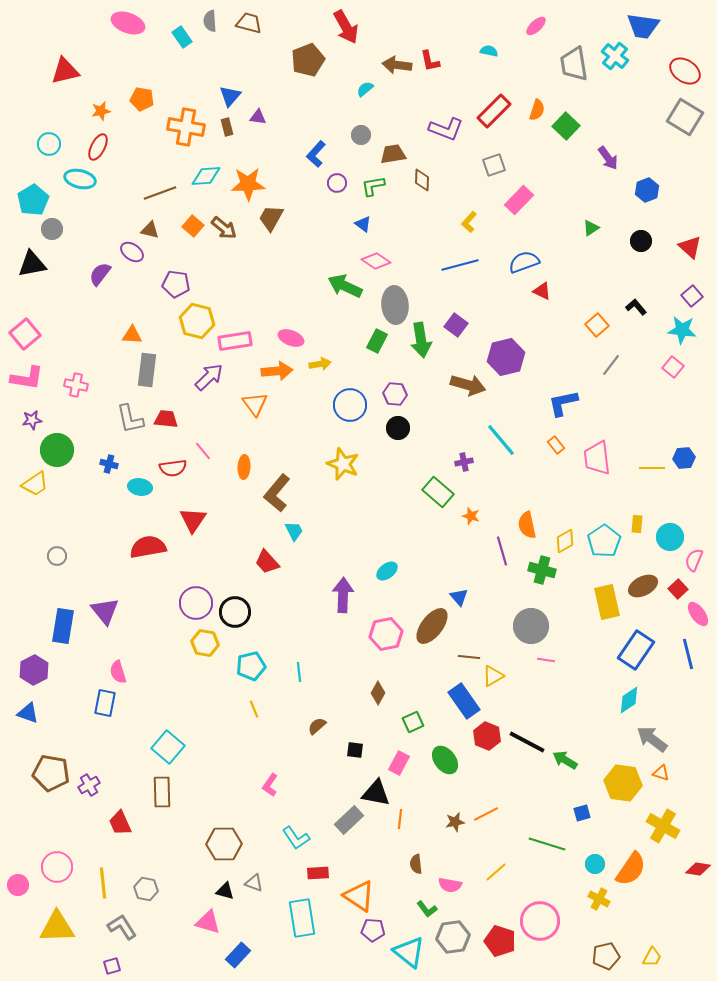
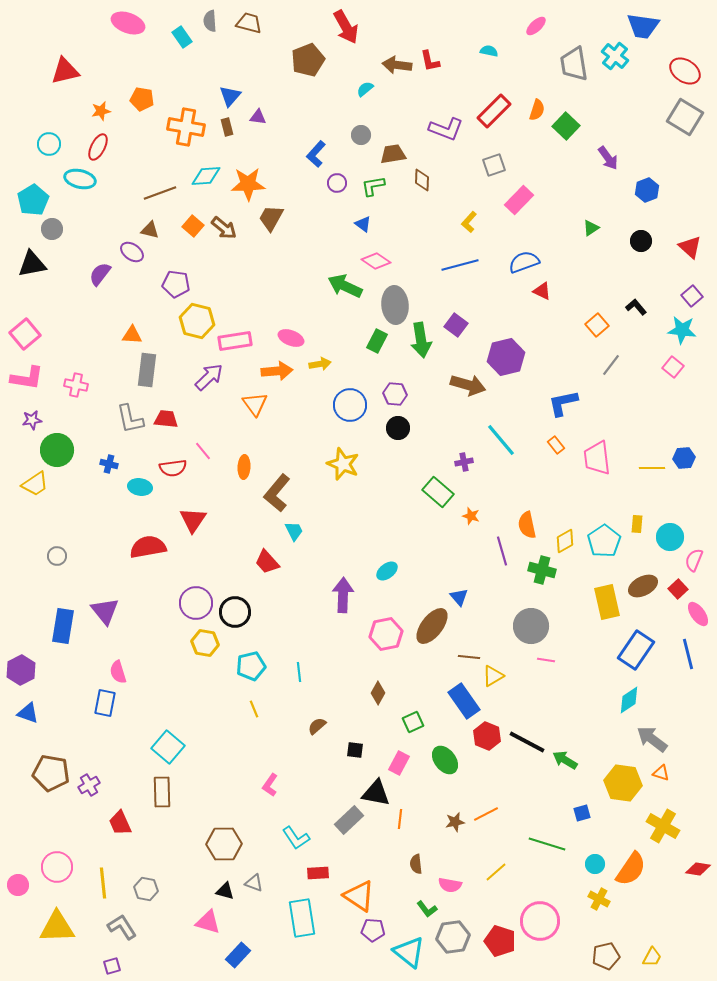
purple hexagon at (34, 670): moved 13 px left
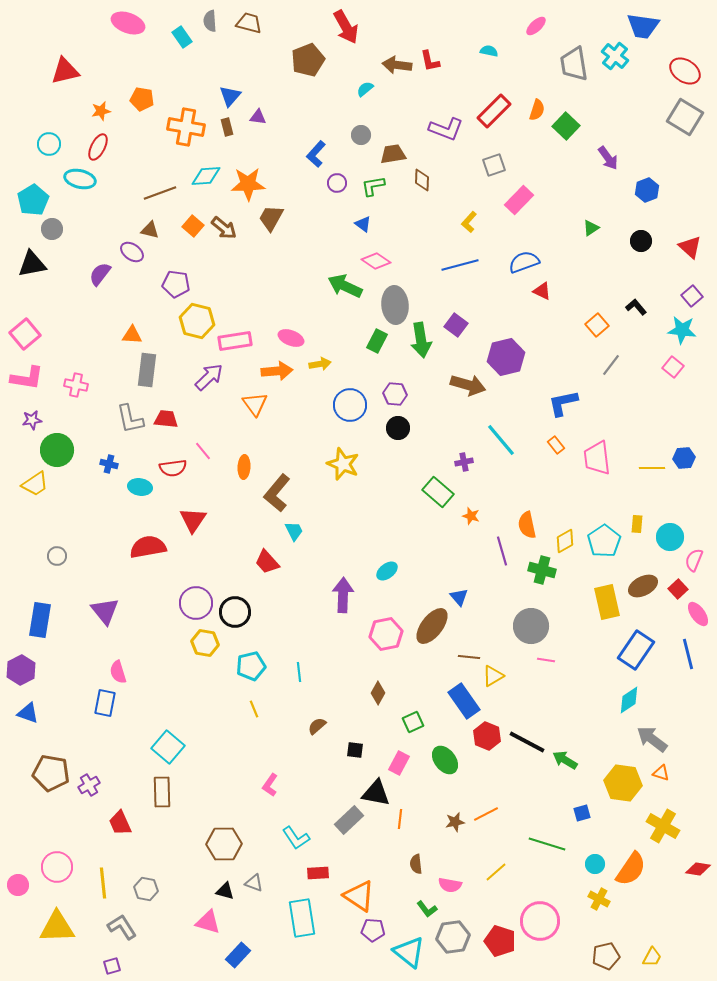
blue rectangle at (63, 626): moved 23 px left, 6 px up
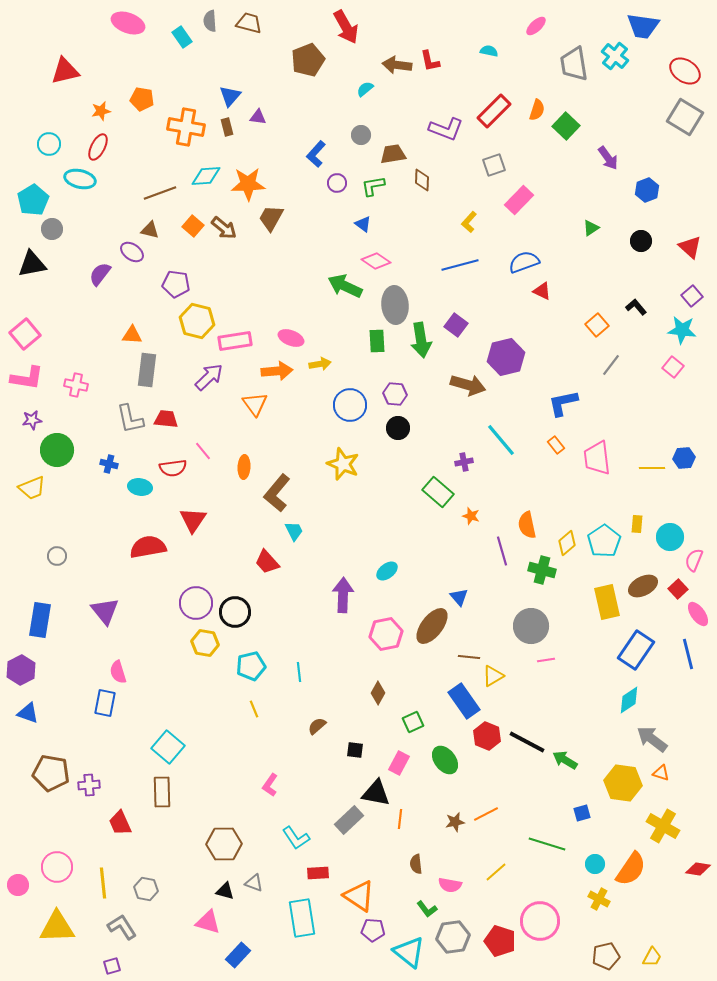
green rectangle at (377, 341): rotated 30 degrees counterclockwise
yellow trapezoid at (35, 484): moved 3 px left, 4 px down; rotated 12 degrees clockwise
yellow diamond at (565, 541): moved 2 px right, 2 px down; rotated 10 degrees counterclockwise
pink line at (546, 660): rotated 18 degrees counterclockwise
purple cross at (89, 785): rotated 25 degrees clockwise
